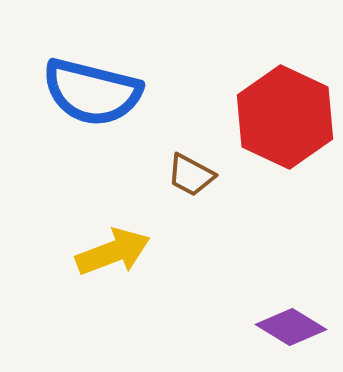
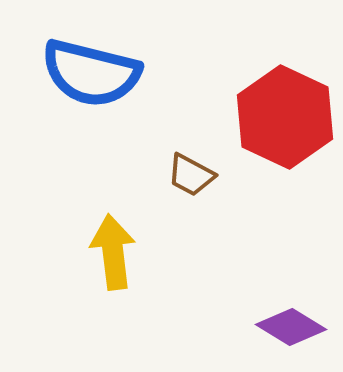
blue semicircle: moved 1 px left, 19 px up
yellow arrow: rotated 76 degrees counterclockwise
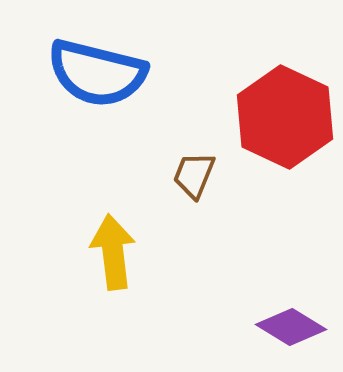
blue semicircle: moved 6 px right
brown trapezoid: moved 3 px right; rotated 84 degrees clockwise
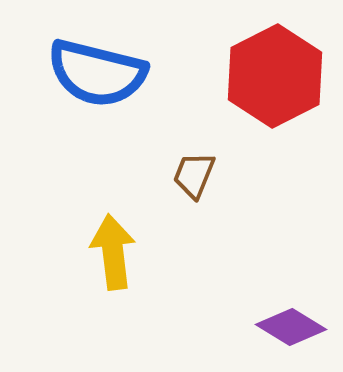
red hexagon: moved 10 px left, 41 px up; rotated 8 degrees clockwise
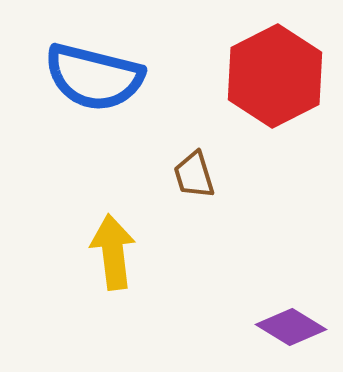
blue semicircle: moved 3 px left, 4 px down
brown trapezoid: rotated 39 degrees counterclockwise
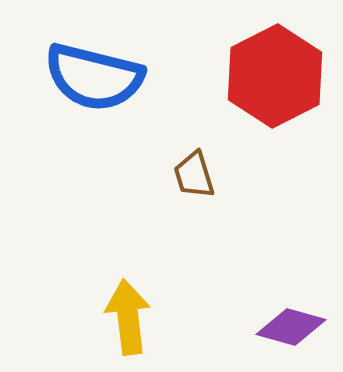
yellow arrow: moved 15 px right, 65 px down
purple diamond: rotated 16 degrees counterclockwise
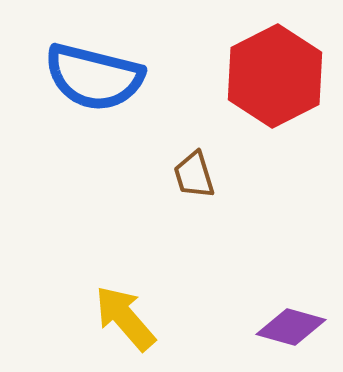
yellow arrow: moved 3 px left, 1 px down; rotated 34 degrees counterclockwise
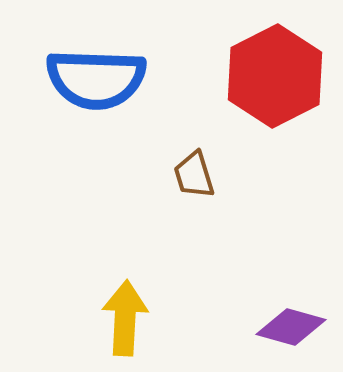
blue semicircle: moved 2 px right, 2 px down; rotated 12 degrees counterclockwise
yellow arrow: rotated 44 degrees clockwise
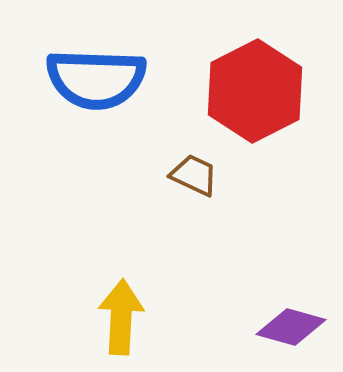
red hexagon: moved 20 px left, 15 px down
brown trapezoid: rotated 132 degrees clockwise
yellow arrow: moved 4 px left, 1 px up
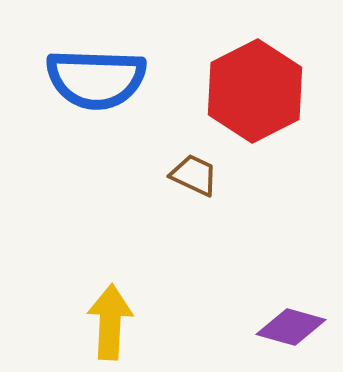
yellow arrow: moved 11 px left, 5 px down
